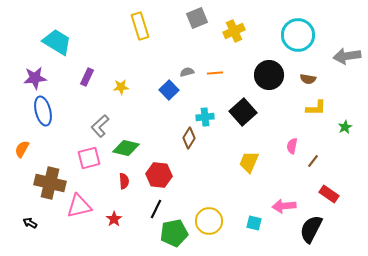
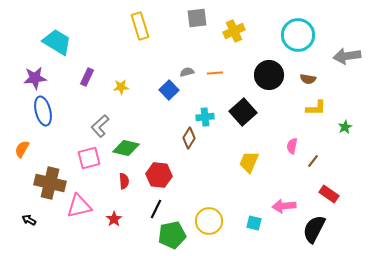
gray square: rotated 15 degrees clockwise
black arrow: moved 1 px left, 3 px up
black semicircle: moved 3 px right
green pentagon: moved 2 px left, 2 px down
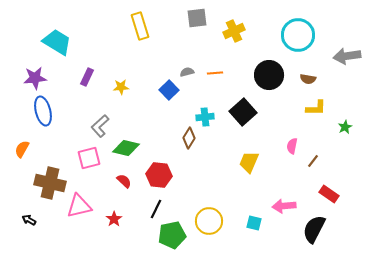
red semicircle: rotated 42 degrees counterclockwise
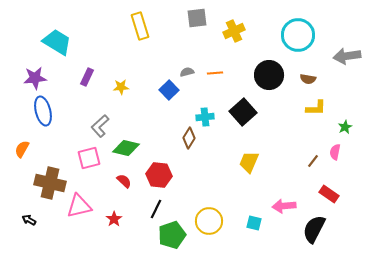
pink semicircle: moved 43 px right, 6 px down
green pentagon: rotated 8 degrees counterclockwise
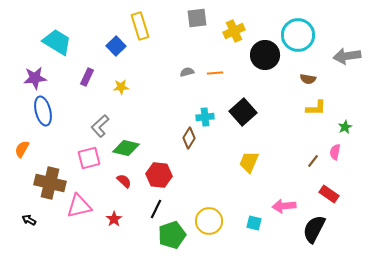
black circle: moved 4 px left, 20 px up
blue square: moved 53 px left, 44 px up
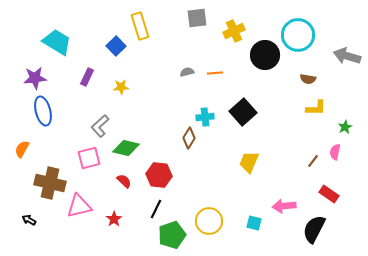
gray arrow: rotated 24 degrees clockwise
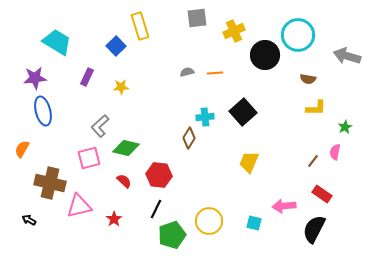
red rectangle: moved 7 px left
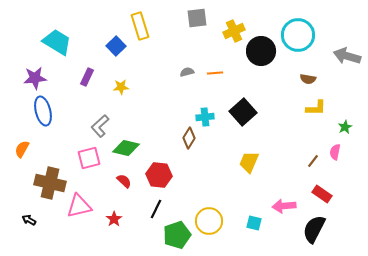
black circle: moved 4 px left, 4 px up
green pentagon: moved 5 px right
